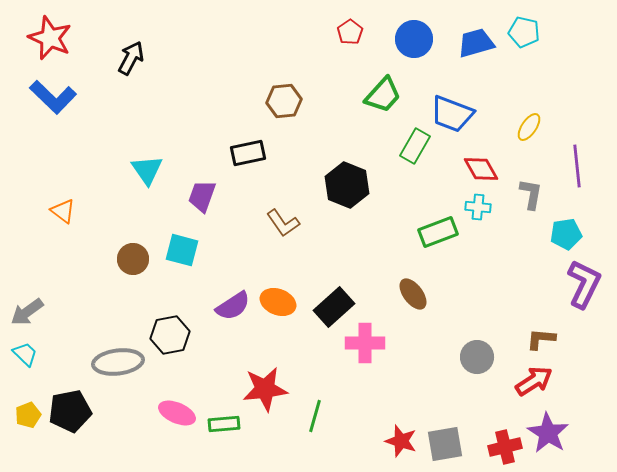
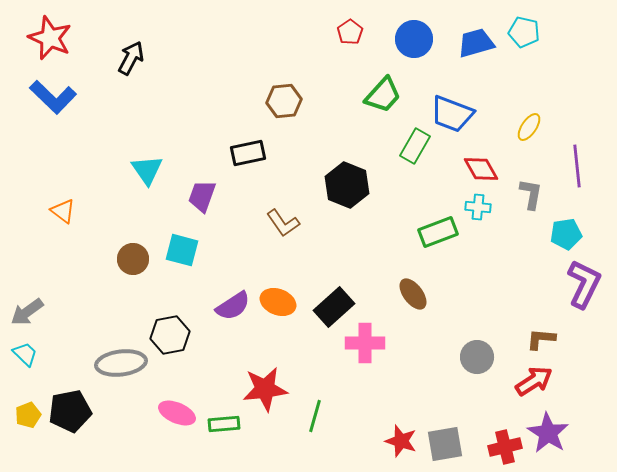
gray ellipse at (118, 362): moved 3 px right, 1 px down
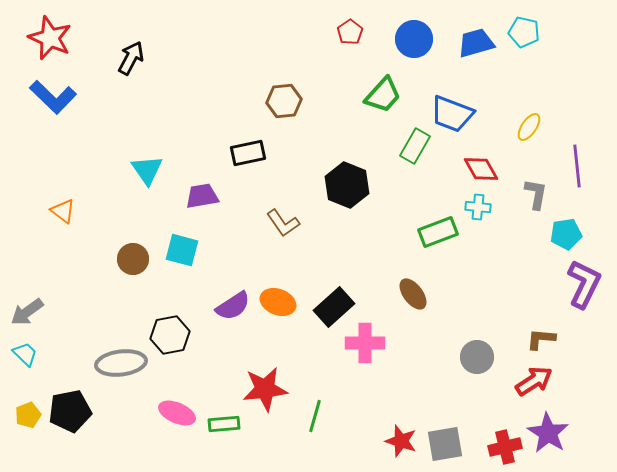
gray L-shape at (531, 194): moved 5 px right
purple trapezoid at (202, 196): rotated 60 degrees clockwise
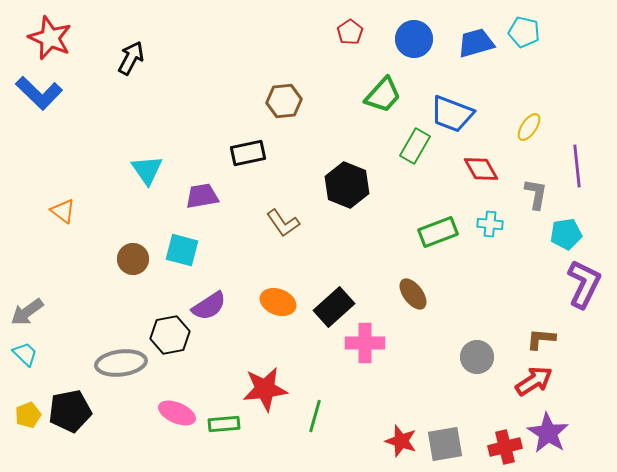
blue L-shape at (53, 97): moved 14 px left, 4 px up
cyan cross at (478, 207): moved 12 px right, 17 px down
purple semicircle at (233, 306): moved 24 px left
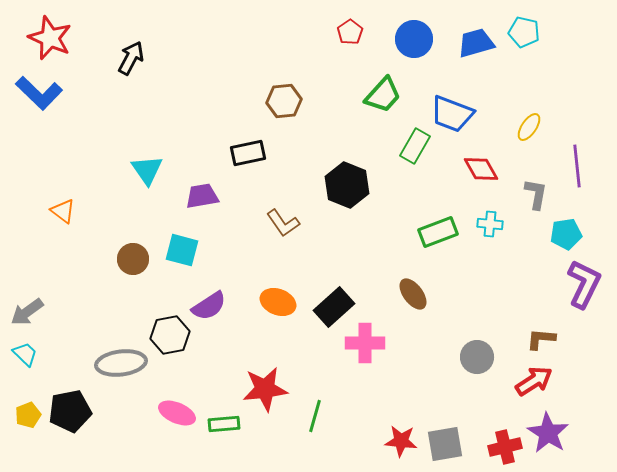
red star at (401, 441): rotated 12 degrees counterclockwise
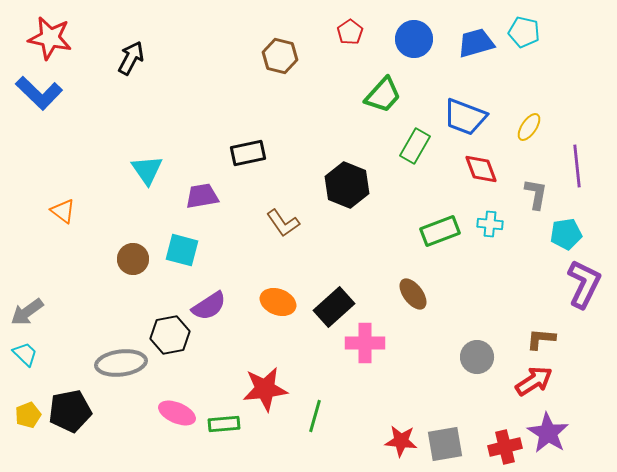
red star at (50, 38): rotated 12 degrees counterclockwise
brown hexagon at (284, 101): moved 4 px left, 45 px up; rotated 20 degrees clockwise
blue trapezoid at (452, 114): moved 13 px right, 3 px down
red diamond at (481, 169): rotated 9 degrees clockwise
green rectangle at (438, 232): moved 2 px right, 1 px up
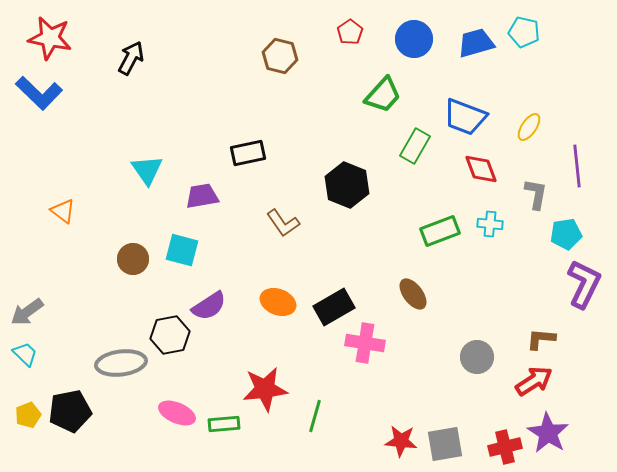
black rectangle at (334, 307): rotated 12 degrees clockwise
pink cross at (365, 343): rotated 9 degrees clockwise
